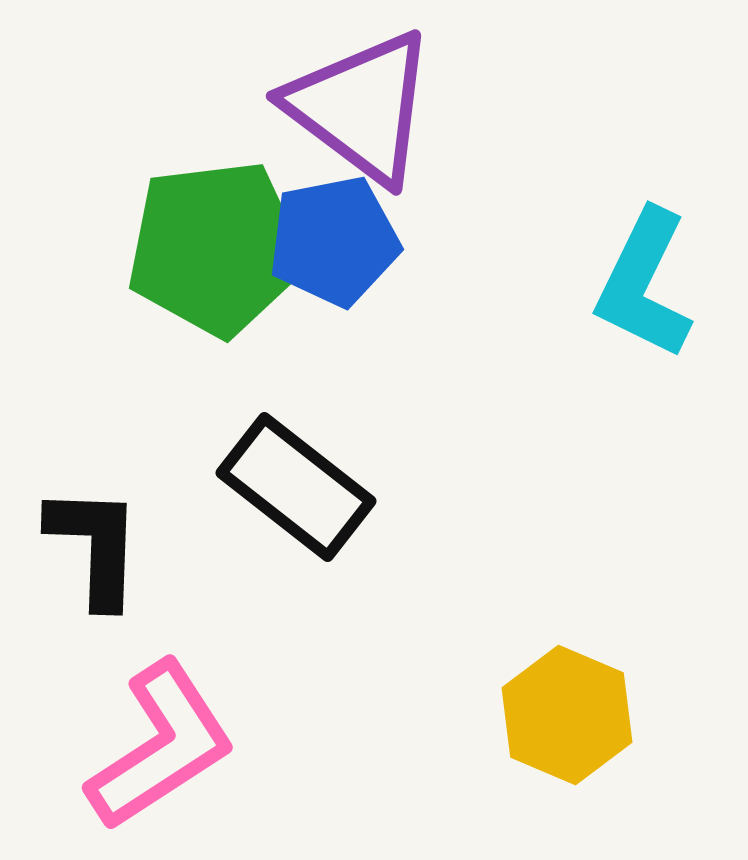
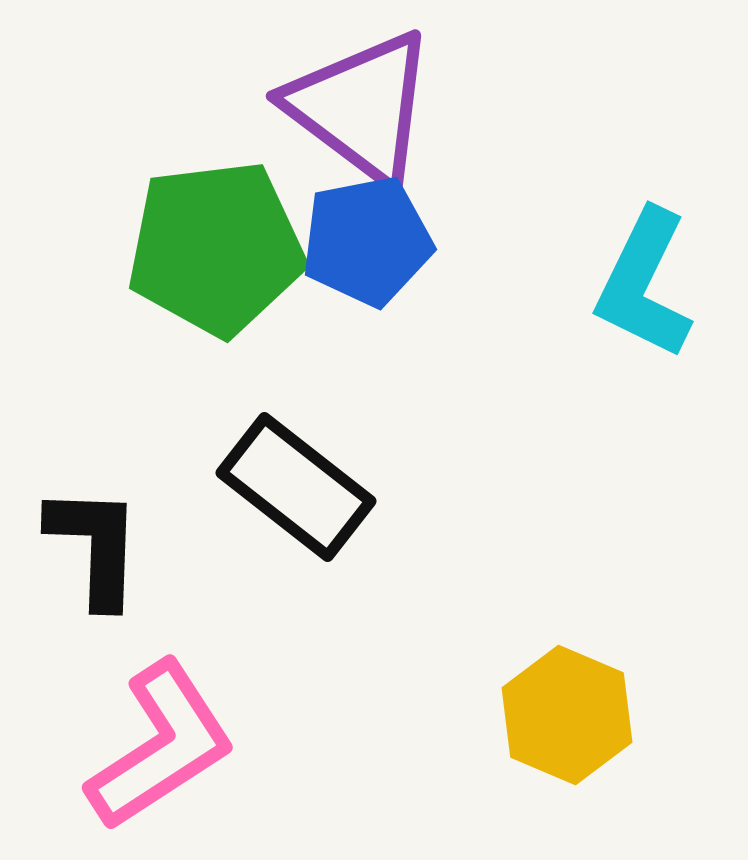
blue pentagon: moved 33 px right
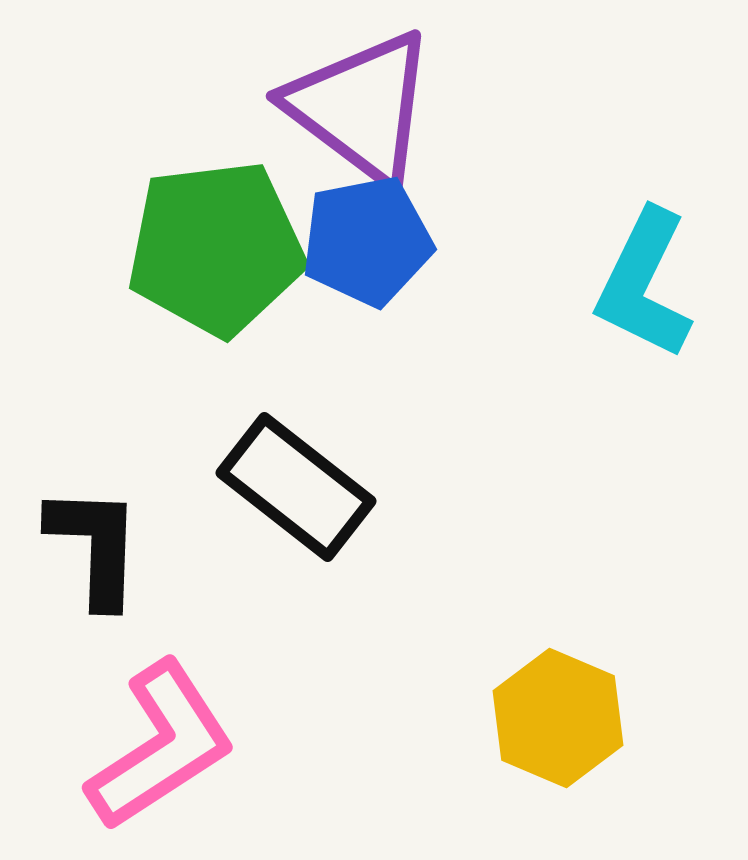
yellow hexagon: moved 9 px left, 3 px down
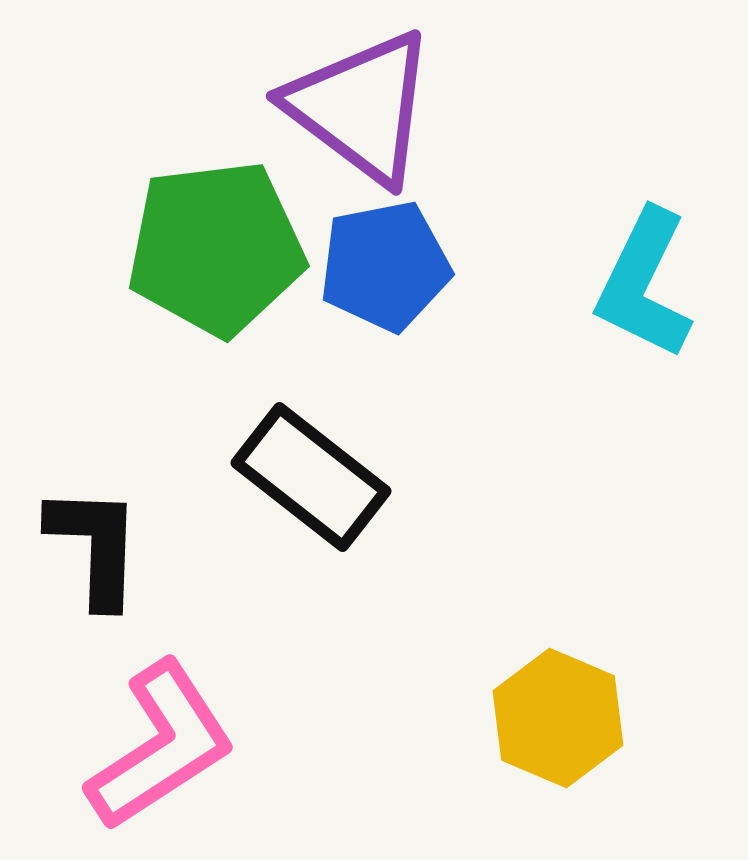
blue pentagon: moved 18 px right, 25 px down
black rectangle: moved 15 px right, 10 px up
